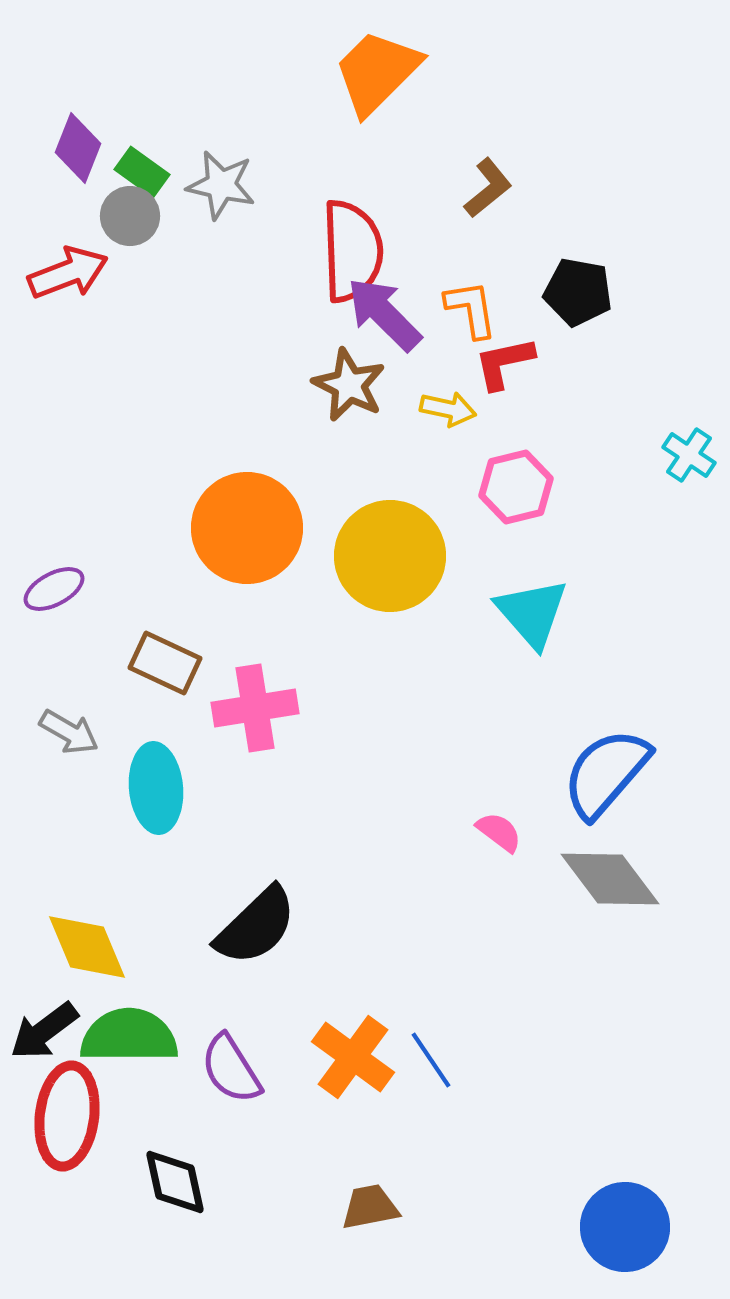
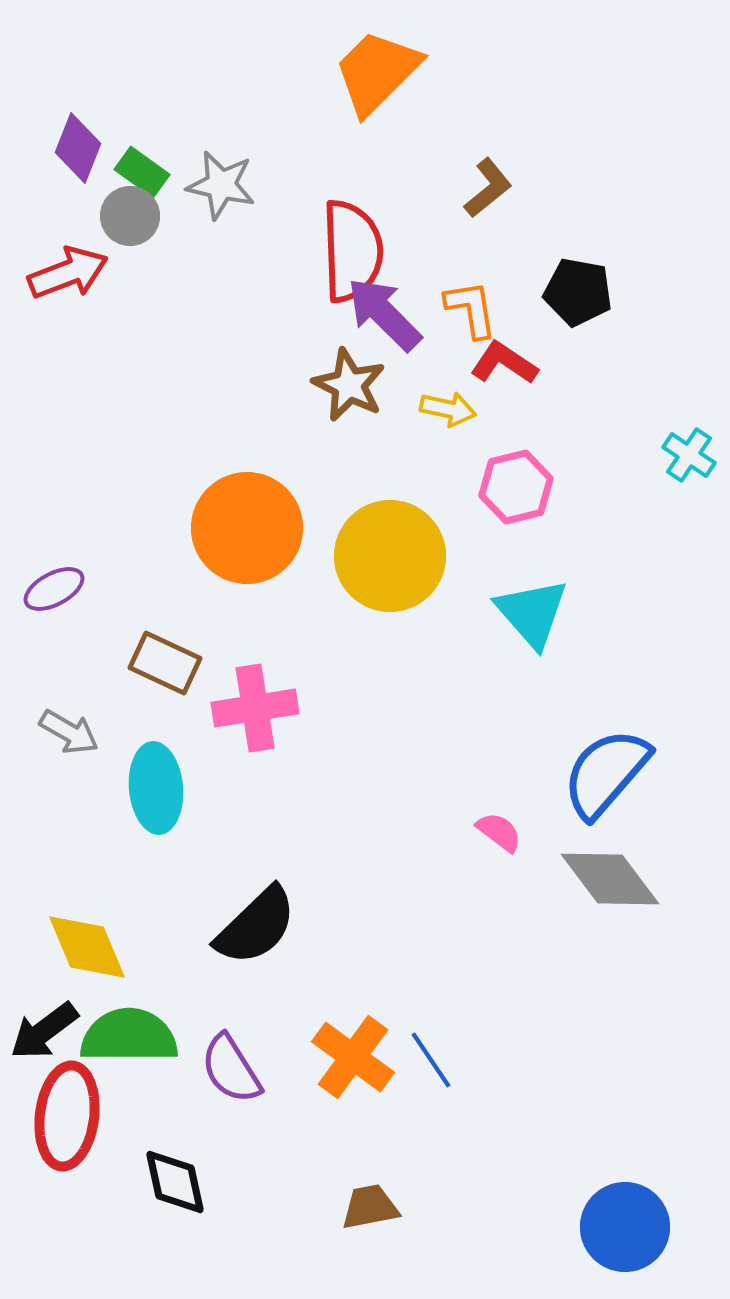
red L-shape: rotated 46 degrees clockwise
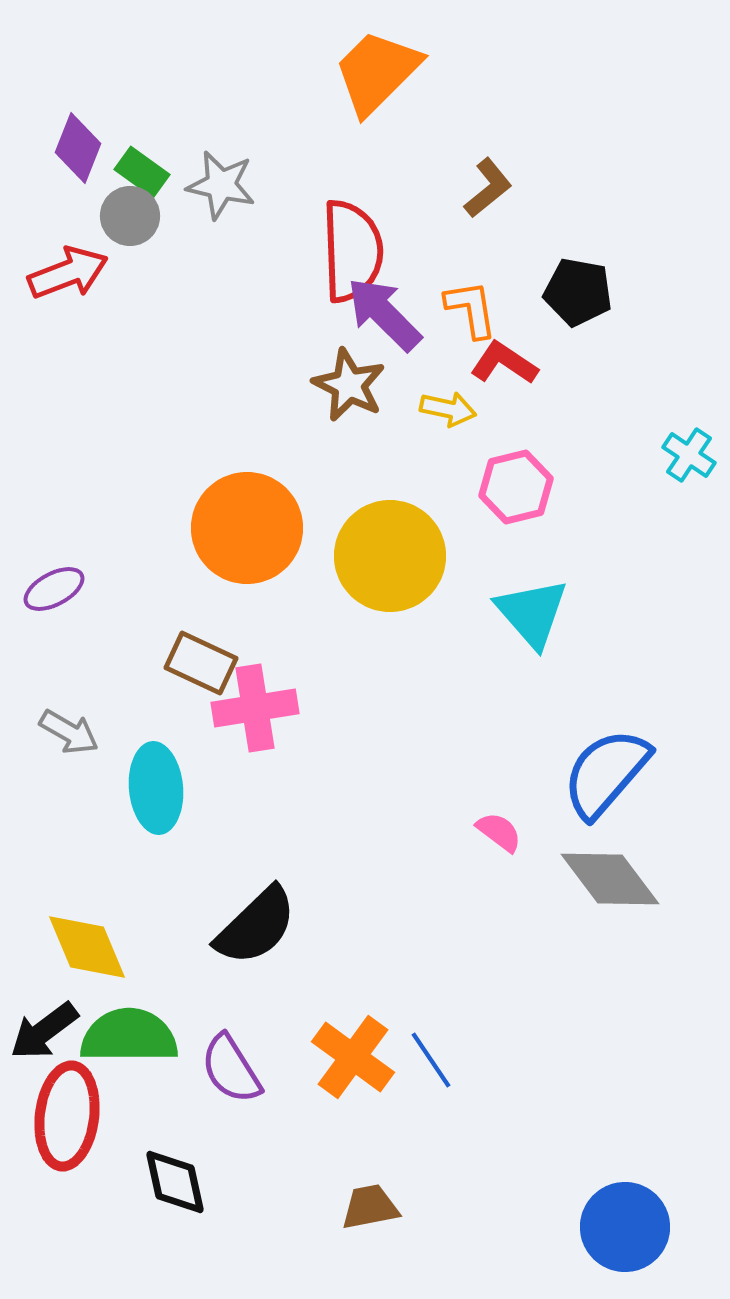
brown rectangle: moved 36 px right
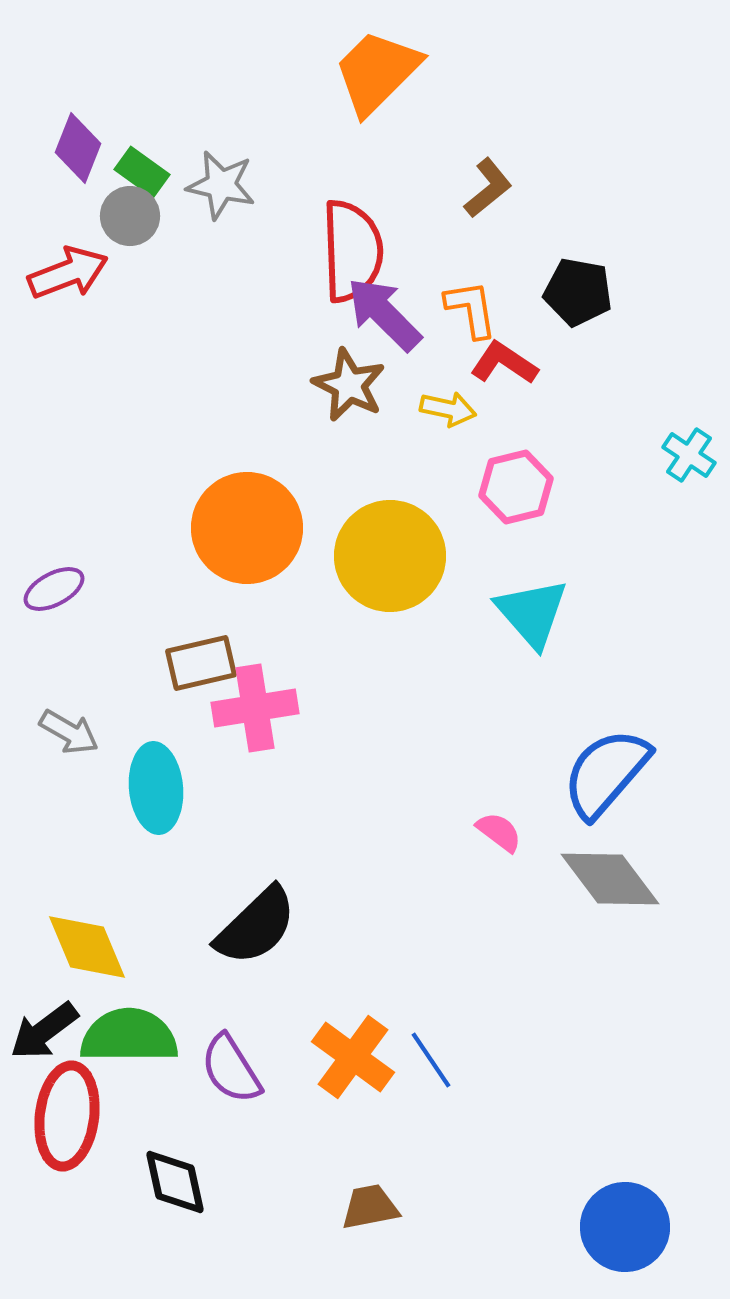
brown rectangle: rotated 38 degrees counterclockwise
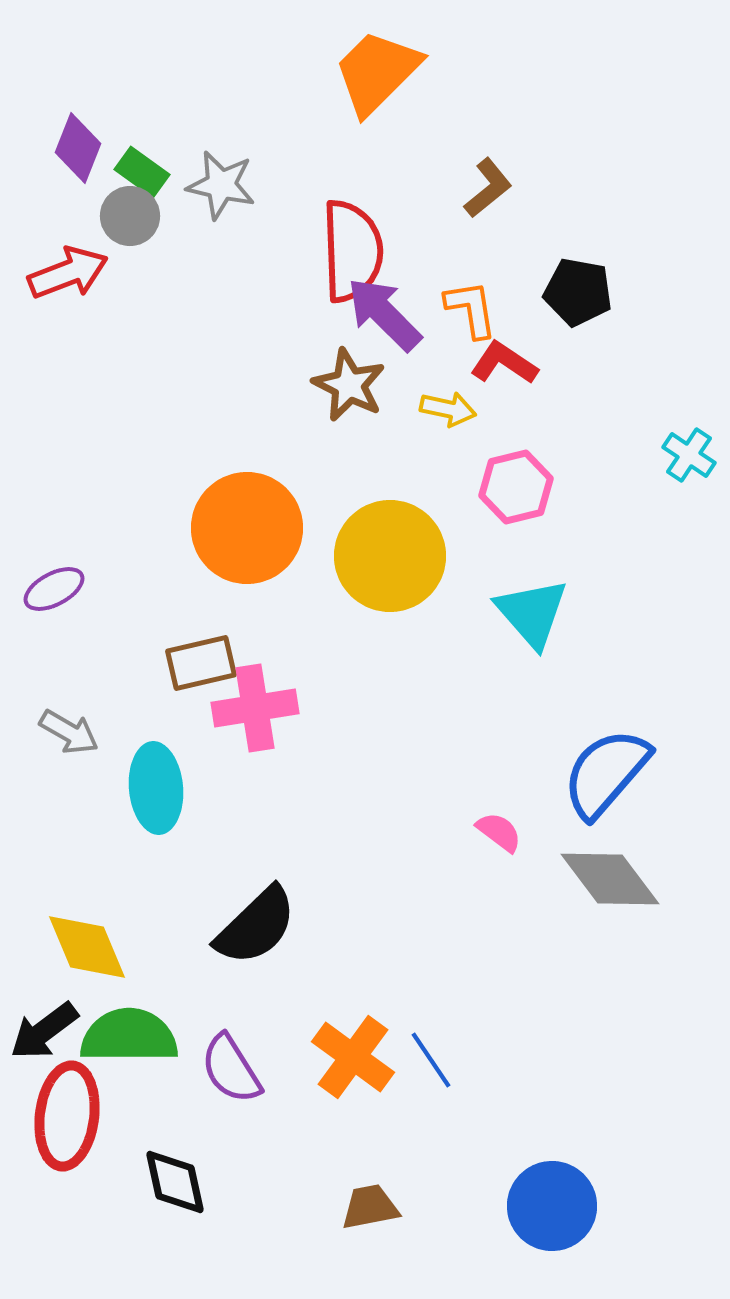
blue circle: moved 73 px left, 21 px up
